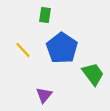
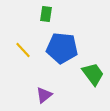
green rectangle: moved 1 px right, 1 px up
blue pentagon: rotated 28 degrees counterclockwise
purple triangle: rotated 12 degrees clockwise
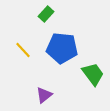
green rectangle: rotated 35 degrees clockwise
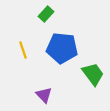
yellow line: rotated 24 degrees clockwise
purple triangle: rotated 36 degrees counterclockwise
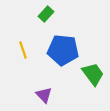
blue pentagon: moved 1 px right, 2 px down
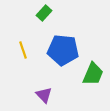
green rectangle: moved 2 px left, 1 px up
green trapezoid: rotated 60 degrees clockwise
